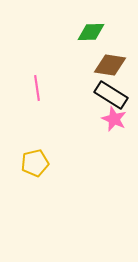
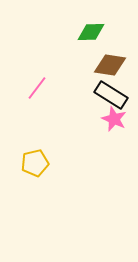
pink line: rotated 45 degrees clockwise
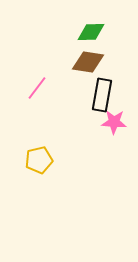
brown diamond: moved 22 px left, 3 px up
black rectangle: moved 9 px left; rotated 68 degrees clockwise
pink star: moved 3 px down; rotated 20 degrees counterclockwise
yellow pentagon: moved 4 px right, 3 px up
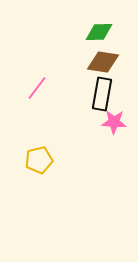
green diamond: moved 8 px right
brown diamond: moved 15 px right
black rectangle: moved 1 px up
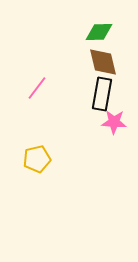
brown diamond: rotated 68 degrees clockwise
yellow pentagon: moved 2 px left, 1 px up
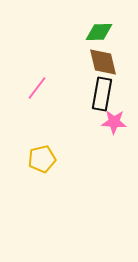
yellow pentagon: moved 5 px right
